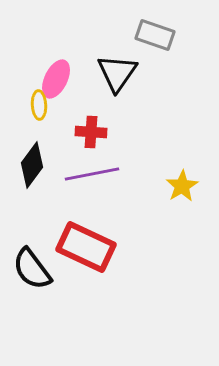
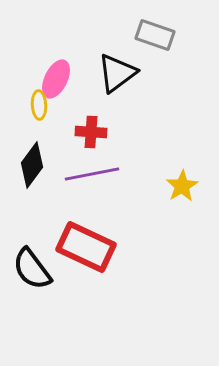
black triangle: rotated 18 degrees clockwise
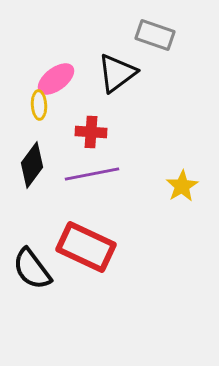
pink ellipse: rotated 27 degrees clockwise
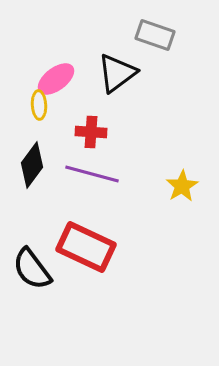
purple line: rotated 26 degrees clockwise
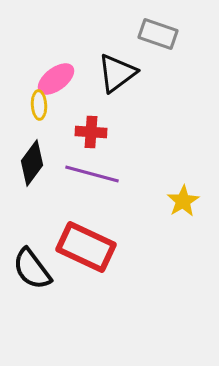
gray rectangle: moved 3 px right, 1 px up
black diamond: moved 2 px up
yellow star: moved 1 px right, 15 px down
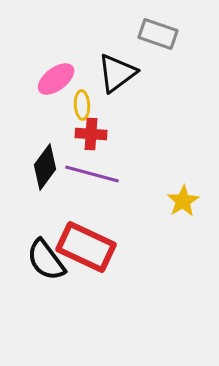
yellow ellipse: moved 43 px right
red cross: moved 2 px down
black diamond: moved 13 px right, 4 px down
black semicircle: moved 14 px right, 9 px up
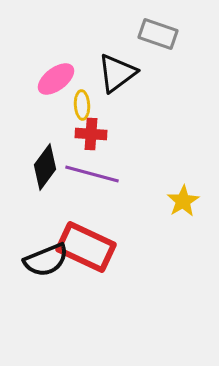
black semicircle: rotated 75 degrees counterclockwise
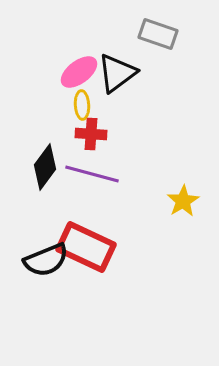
pink ellipse: moved 23 px right, 7 px up
